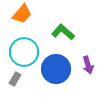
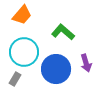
orange trapezoid: moved 1 px down
purple arrow: moved 2 px left, 2 px up
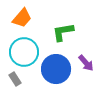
orange trapezoid: moved 3 px down
green L-shape: rotated 50 degrees counterclockwise
purple arrow: rotated 24 degrees counterclockwise
gray rectangle: rotated 64 degrees counterclockwise
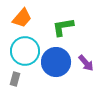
green L-shape: moved 5 px up
cyan circle: moved 1 px right, 1 px up
blue circle: moved 7 px up
gray rectangle: rotated 48 degrees clockwise
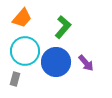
green L-shape: rotated 140 degrees clockwise
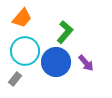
green L-shape: moved 2 px right, 5 px down
gray rectangle: rotated 24 degrees clockwise
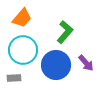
cyan circle: moved 2 px left, 1 px up
blue circle: moved 3 px down
gray rectangle: moved 1 px left, 1 px up; rotated 48 degrees clockwise
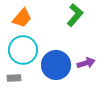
green L-shape: moved 10 px right, 17 px up
purple arrow: rotated 66 degrees counterclockwise
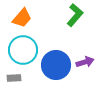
purple arrow: moved 1 px left, 1 px up
